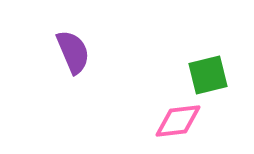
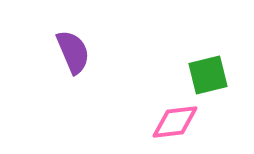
pink diamond: moved 3 px left, 1 px down
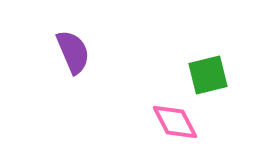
pink diamond: rotated 69 degrees clockwise
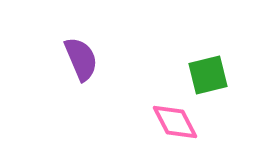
purple semicircle: moved 8 px right, 7 px down
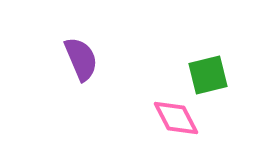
pink diamond: moved 1 px right, 4 px up
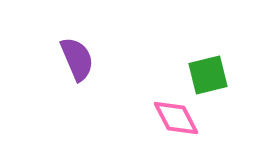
purple semicircle: moved 4 px left
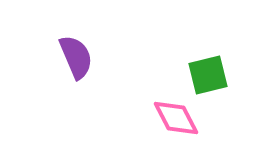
purple semicircle: moved 1 px left, 2 px up
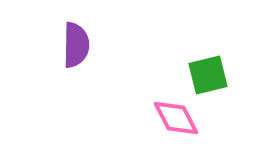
purple semicircle: moved 12 px up; rotated 24 degrees clockwise
